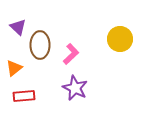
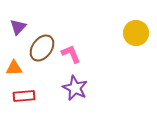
purple triangle: rotated 30 degrees clockwise
yellow circle: moved 16 px right, 6 px up
brown ellipse: moved 2 px right, 3 px down; rotated 36 degrees clockwise
pink L-shape: rotated 70 degrees counterclockwise
orange triangle: rotated 36 degrees clockwise
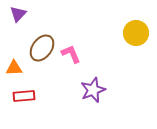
purple triangle: moved 13 px up
purple star: moved 18 px right, 2 px down; rotated 25 degrees clockwise
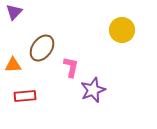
purple triangle: moved 4 px left, 2 px up
yellow circle: moved 14 px left, 3 px up
pink L-shape: moved 13 px down; rotated 35 degrees clockwise
orange triangle: moved 1 px left, 3 px up
red rectangle: moved 1 px right
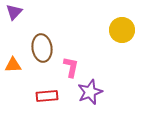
brown ellipse: rotated 44 degrees counterclockwise
purple star: moved 3 px left, 2 px down
red rectangle: moved 22 px right
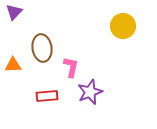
yellow circle: moved 1 px right, 4 px up
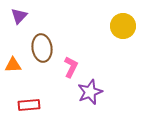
purple triangle: moved 5 px right, 4 px down
pink L-shape: rotated 15 degrees clockwise
red rectangle: moved 18 px left, 9 px down
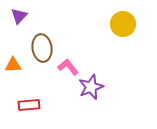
yellow circle: moved 2 px up
pink L-shape: moved 3 px left; rotated 65 degrees counterclockwise
purple star: moved 1 px right, 5 px up
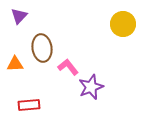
orange triangle: moved 2 px right, 1 px up
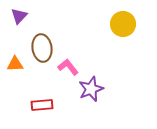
purple star: moved 2 px down
red rectangle: moved 13 px right
